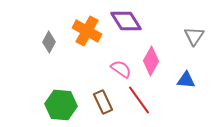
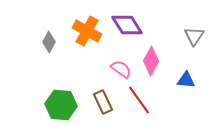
purple diamond: moved 1 px right, 4 px down
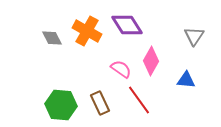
gray diamond: moved 3 px right, 4 px up; rotated 55 degrees counterclockwise
brown rectangle: moved 3 px left, 1 px down
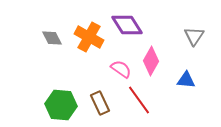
orange cross: moved 2 px right, 6 px down
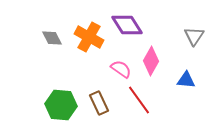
brown rectangle: moved 1 px left
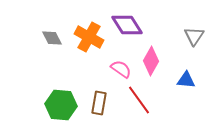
brown rectangle: rotated 35 degrees clockwise
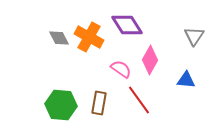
gray diamond: moved 7 px right
pink diamond: moved 1 px left, 1 px up
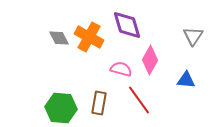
purple diamond: rotated 16 degrees clockwise
gray triangle: moved 1 px left
pink semicircle: rotated 20 degrees counterclockwise
green hexagon: moved 3 px down
